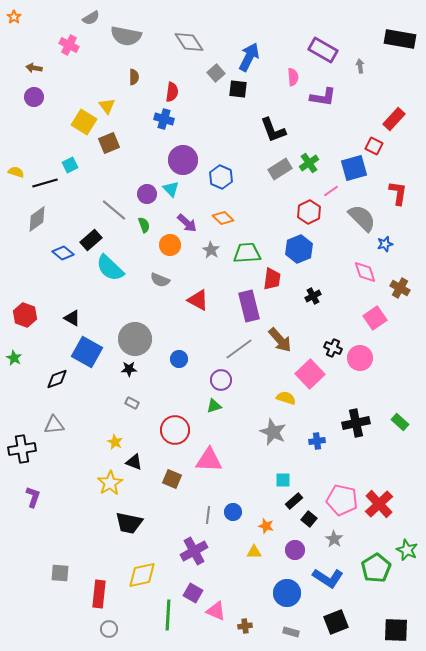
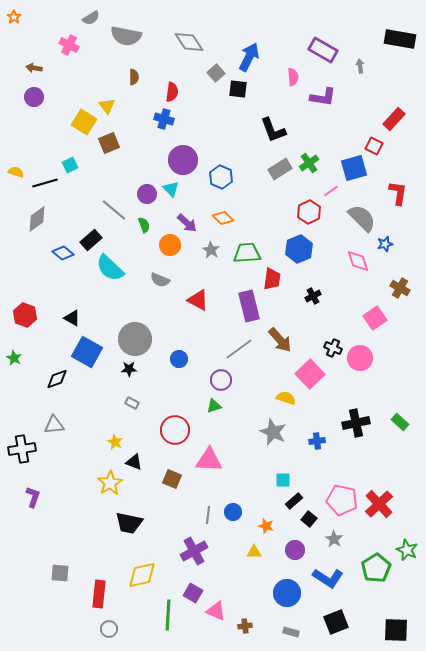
pink diamond at (365, 272): moved 7 px left, 11 px up
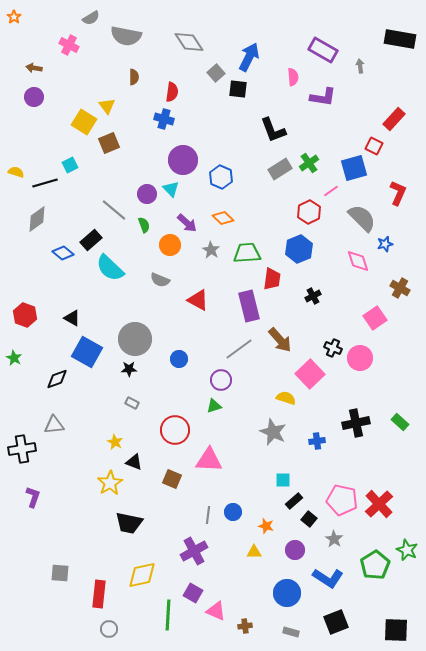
red L-shape at (398, 193): rotated 15 degrees clockwise
green pentagon at (376, 568): moved 1 px left, 3 px up
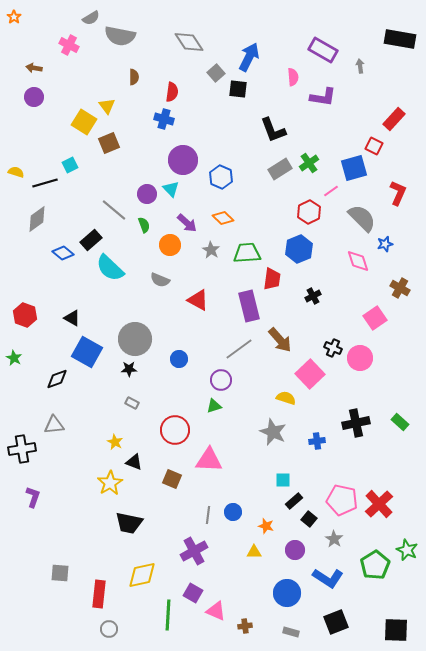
gray semicircle at (126, 36): moved 6 px left
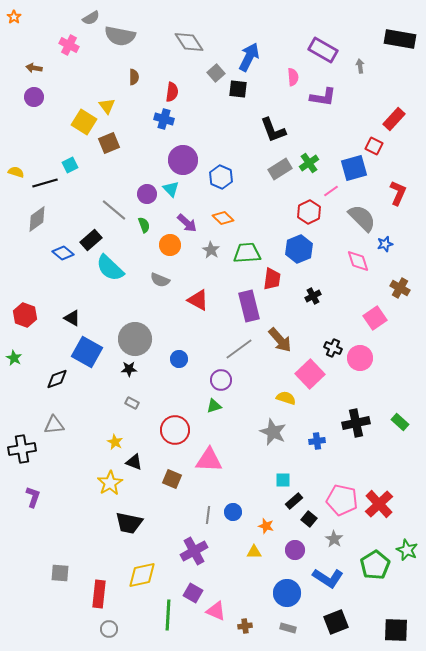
gray rectangle at (291, 632): moved 3 px left, 4 px up
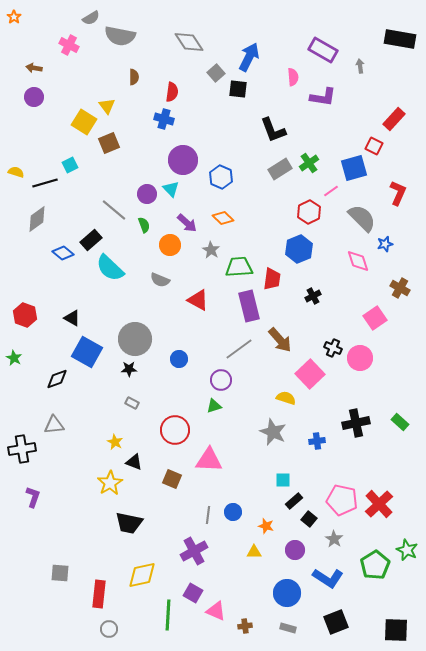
green trapezoid at (247, 253): moved 8 px left, 14 px down
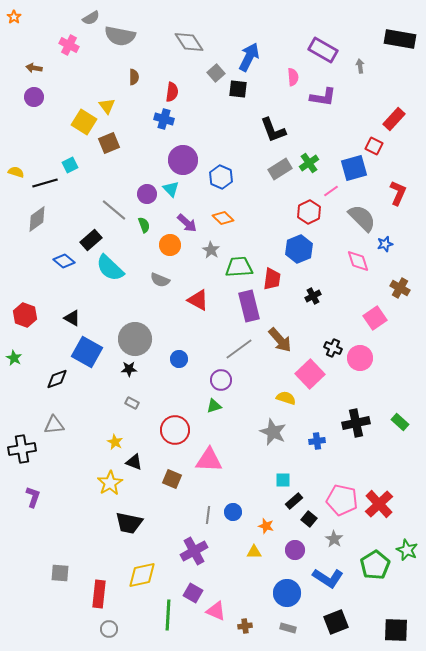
blue diamond at (63, 253): moved 1 px right, 8 px down
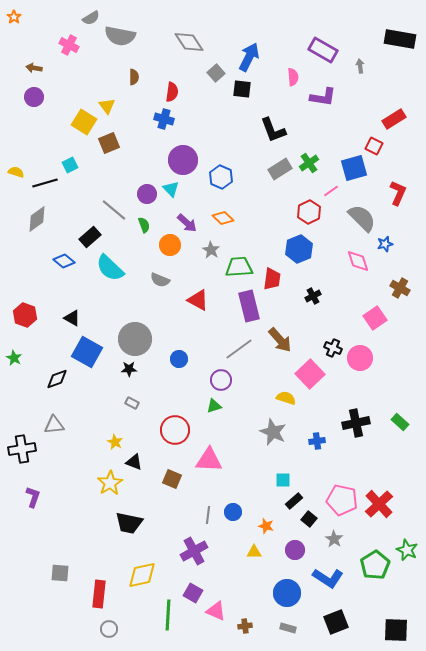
black square at (238, 89): moved 4 px right
red rectangle at (394, 119): rotated 15 degrees clockwise
black rectangle at (91, 240): moved 1 px left, 3 px up
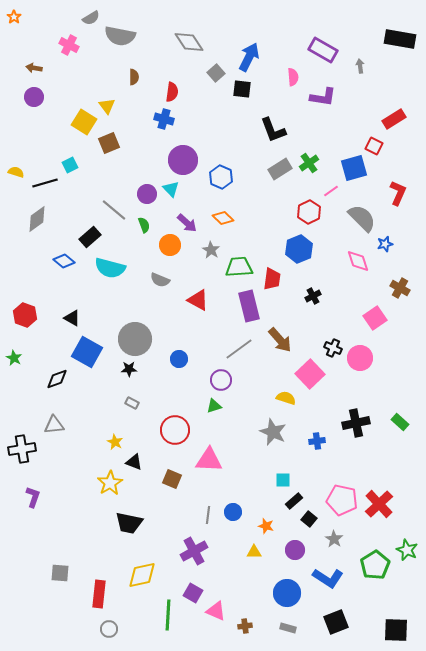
cyan semicircle at (110, 268): rotated 28 degrees counterclockwise
